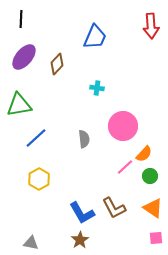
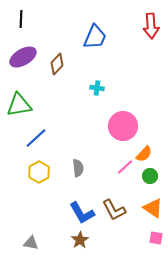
purple ellipse: moved 1 px left; rotated 20 degrees clockwise
gray semicircle: moved 6 px left, 29 px down
yellow hexagon: moved 7 px up
brown L-shape: moved 2 px down
pink square: rotated 16 degrees clockwise
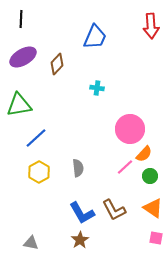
pink circle: moved 7 px right, 3 px down
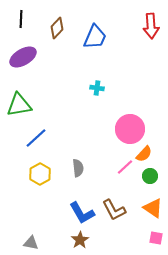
brown diamond: moved 36 px up
yellow hexagon: moved 1 px right, 2 px down
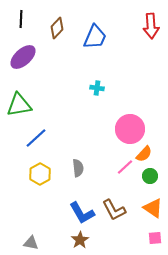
purple ellipse: rotated 12 degrees counterclockwise
pink square: moved 1 px left; rotated 16 degrees counterclockwise
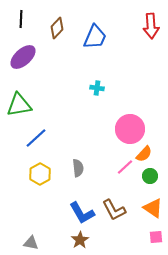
pink square: moved 1 px right, 1 px up
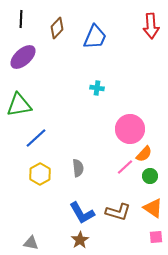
brown L-shape: moved 4 px right, 2 px down; rotated 45 degrees counterclockwise
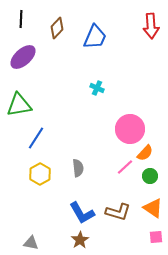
cyan cross: rotated 16 degrees clockwise
blue line: rotated 15 degrees counterclockwise
orange semicircle: moved 1 px right, 1 px up
